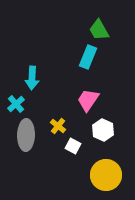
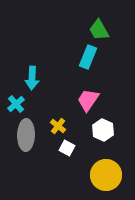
white square: moved 6 px left, 2 px down
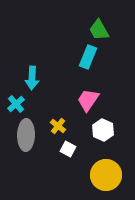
white square: moved 1 px right, 1 px down
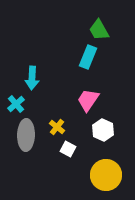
yellow cross: moved 1 px left, 1 px down
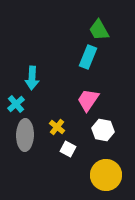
white hexagon: rotated 15 degrees counterclockwise
gray ellipse: moved 1 px left
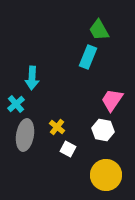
pink trapezoid: moved 24 px right
gray ellipse: rotated 8 degrees clockwise
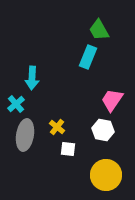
white square: rotated 21 degrees counterclockwise
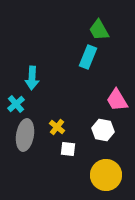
pink trapezoid: moved 5 px right; rotated 65 degrees counterclockwise
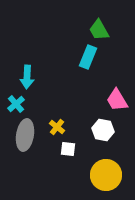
cyan arrow: moved 5 px left, 1 px up
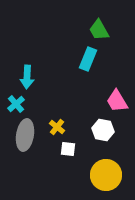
cyan rectangle: moved 2 px down
pink trapezoid: moved 1 px down
